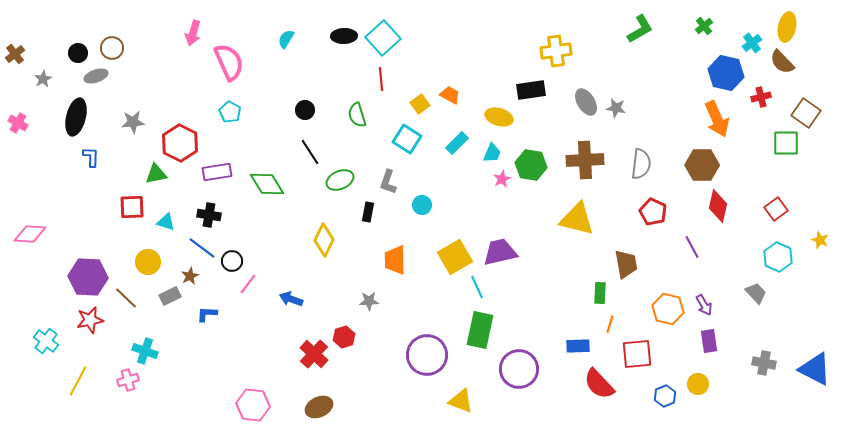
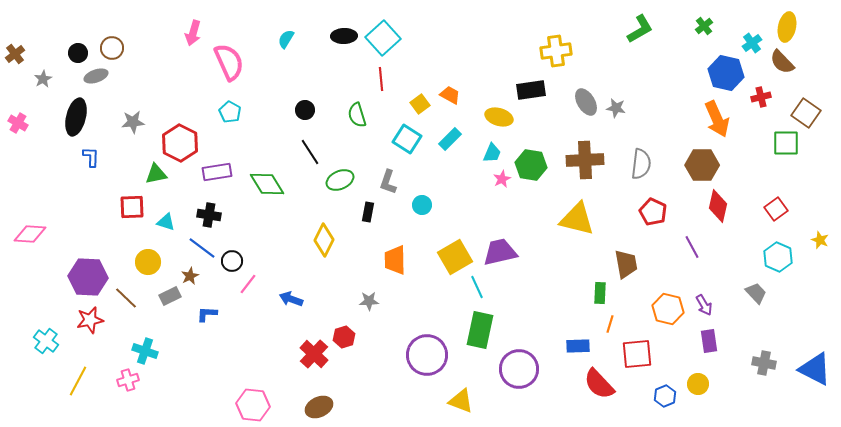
cyan rectangle at (457, 143): moved 7 px left, 4 px up
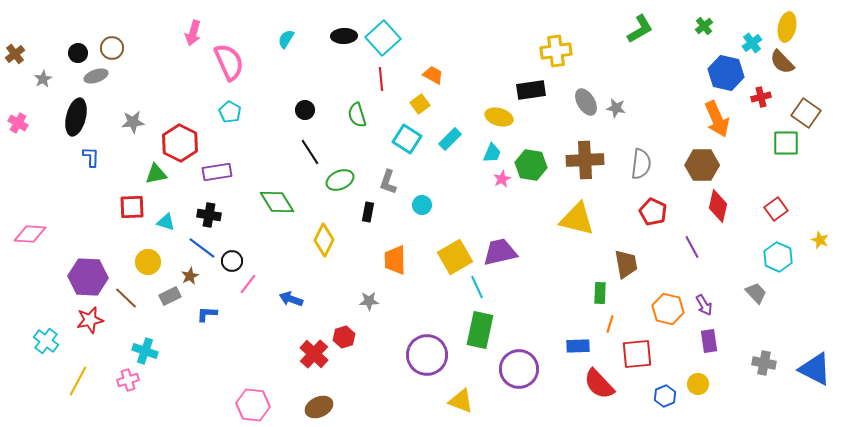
orange trapezoid at (450, 95): moved 17 px left, 20 px up
green diamond at (267, 184): moved 10 px right, 18 px down
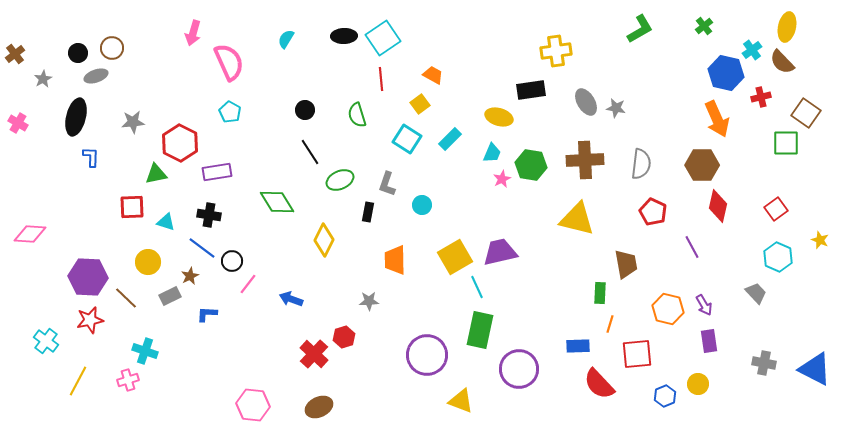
cyan square at (383, 38): rotated 8 degrees clockwise
cyan cross at (752, 43): moved 7 px down
gray L-shape at (388, 182): moved 1 px left, 2 px down
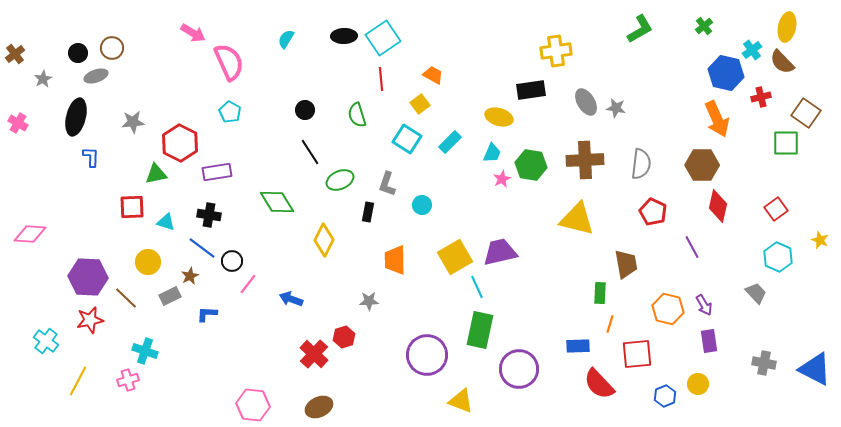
pink arrow at (193, 33): rotated 75 degrees counterclockwise
cyan rectangle at (450, 139): moved 3 px down
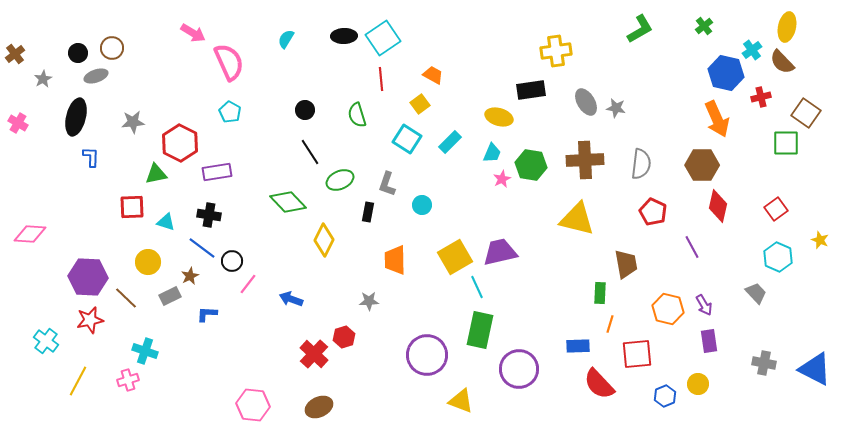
green diamond at (277, 202): moved 11 px right; rotated 12 degrees counterclockwise
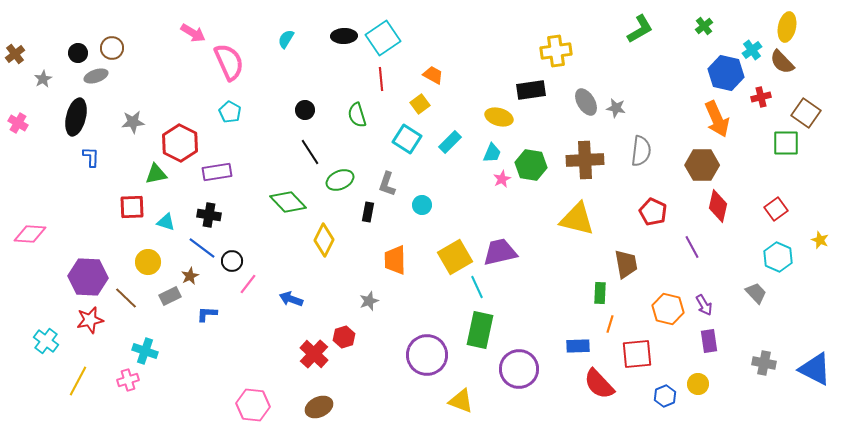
gray semicircle at (641, 164): moved 13 px up
gray star at (369, 301): rotated 18 degrees counterclockwise
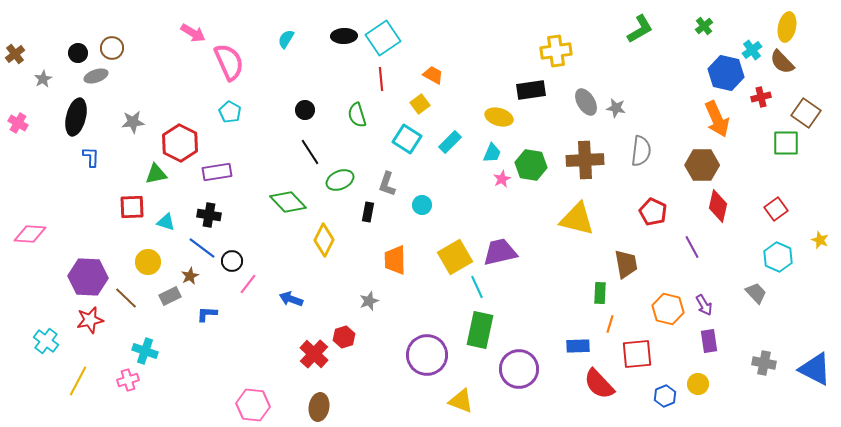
brown ellipse at (319, 407): rotated 56 degrees counterclockwise
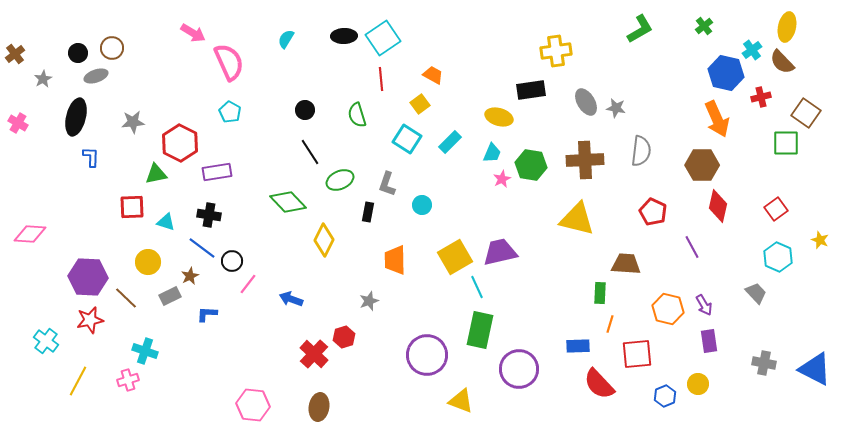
brown trapezoid at (626, 264): rotated 76 degrees counterclockwise
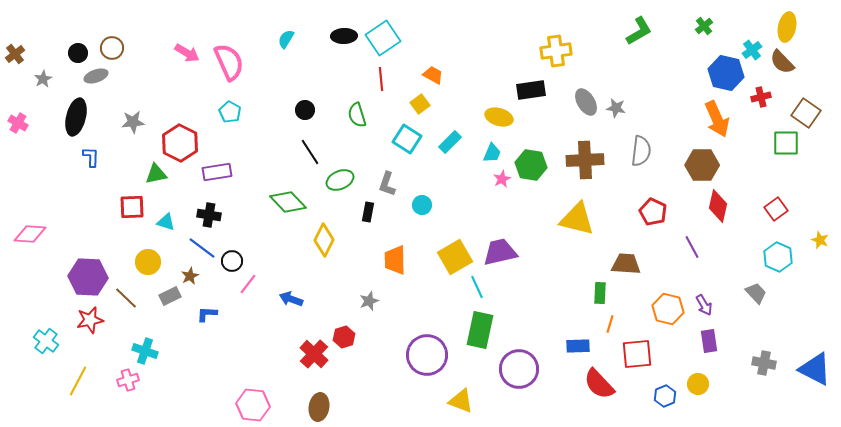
green L-shape at (640, 29): moved 1 px left, 2 px down
pink arrow at (193, 33): moved 6 px left, 20 px down
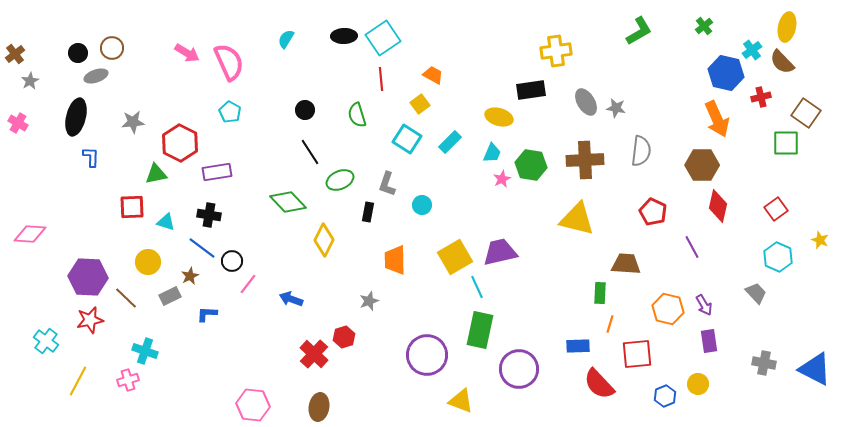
gray star at (43, 79): moved 13 px left, 2 px down
